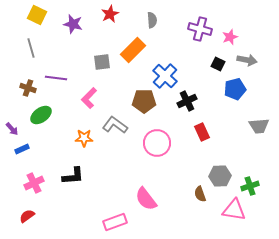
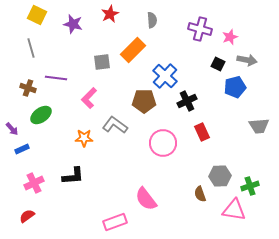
blue pentagon: moved 2 px up
pink circle: moved 6 px right
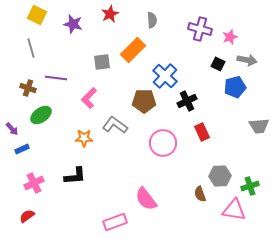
black L-shape: moved 2 px right
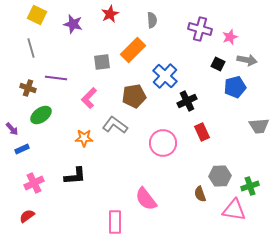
brown pentagon: moved 10 px left, 5 px up; rotated 10 degrees counterclockwise
pink rectangle: rotated 70 degrees counterclockwise
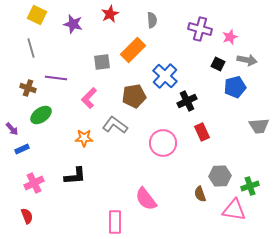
red semicircle: rotated 105 degrees clockwise
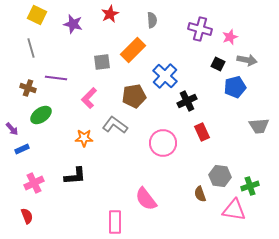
gray hexagon: rotated 10 degrees clockwise
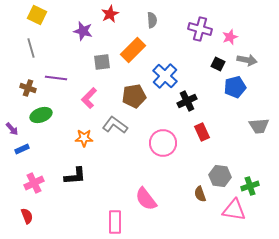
purple star: moved 10 px right, 7 px down
green ellipse: rotated 15 degrees clockwise
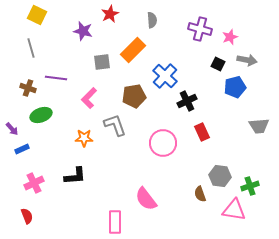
gray L-shape: rotated 35 degrees clockwise
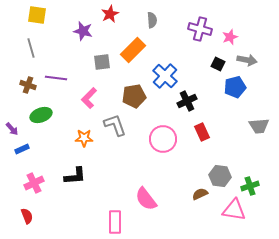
yellow square: rotated 18 degrees counterclockwise
brown cross: moved 3 px up
pink circle: moved 4 px up
brown semicircle: rotated 84 degrees clockwise
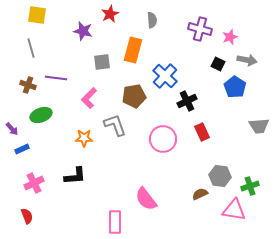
orange rectangle: rotated 30 degrees counterclockwise
blue pentagon: rotated 25 degrees counterclockwise
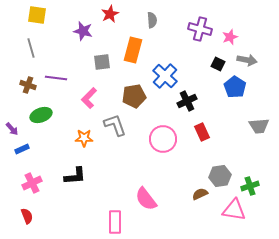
gray hexagon: rotated 15 degrees counterclockwise
pink cross: moved 2 px left
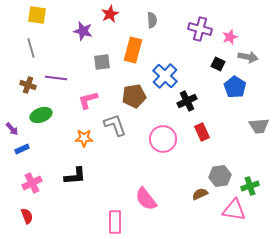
gray arrow: moved 1 px right, 3 px up
pink L-shape: moved 1 px left, 2 px down; rotated 30 degrees clockwise
